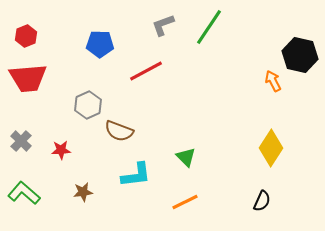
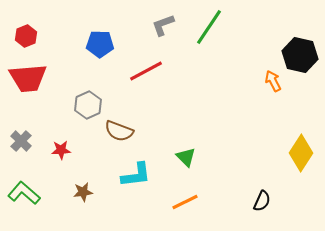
yellow diamond: moved 30 px right, 5 px down
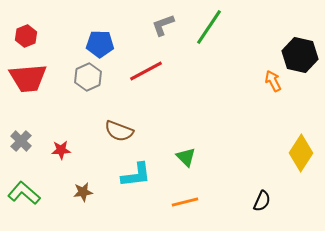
gray hexagon: moved 28 px up
orange line: rotated 12 degrees clockwise
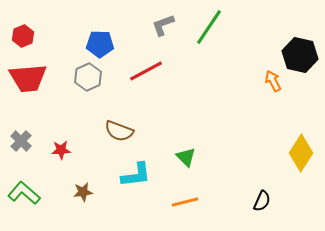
red hexagon: moved 3 px left
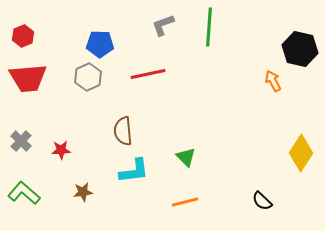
green line: rotated 30 degrees counterclockwise
black hexagon: moved 6 px up
red line: moved 2 px right, 3 px down; rotated 16 degrees clockwise
brown semicircle: moved 4 px right; rotated 64 degrees clockwise
cyan L-shape: moved 2 px left, 4 px up
black semicircle: rotated 110 degrees clockwise
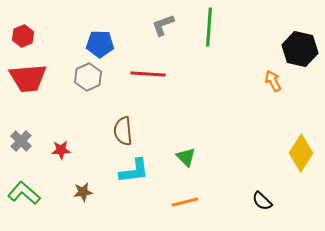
red line: rotated 16 degrees clockwise
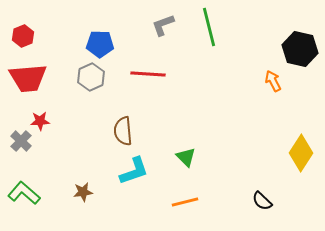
green line: rotated 18 degrees counterclockwise
gray hexagon: moved 3 px right
red star: moved 21 px left, 29 px up
cyan L-shape: rotated 12 degrees counterclockwise
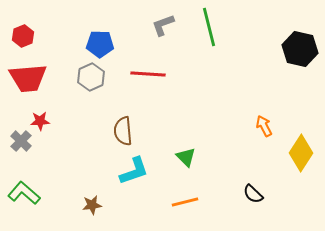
orange arrow: moved 9 px left, 45 px down
brown star: moved 9 px right, 13 px down
black semicircle: moved 9 px left, 7 px up
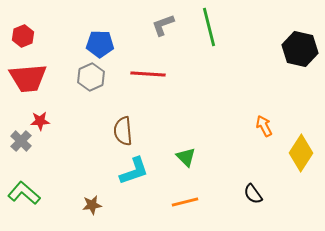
black semicircle: rotated 10 degrees clockwise
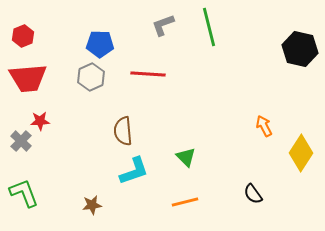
green L-shape: rotated 28 degrees clockwise
